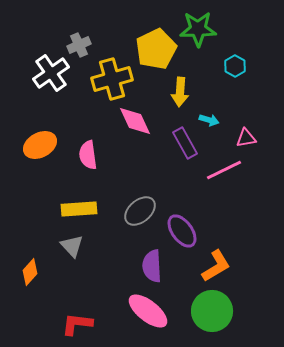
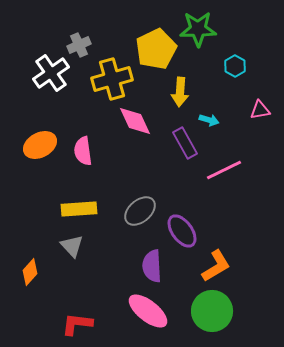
pink triangle: moved 14 px right, 28 px up
pink semicircle: moved 5 px left, 4 px up
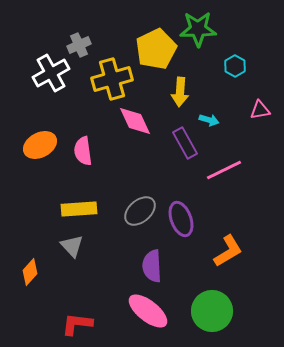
white cross: rotated 6 degrees clockwise
purple ellipse: moved 1 px left, 12 px up; rotated 16 degrees clockwise
orange L-shape: moved 12 px right, 15 px up
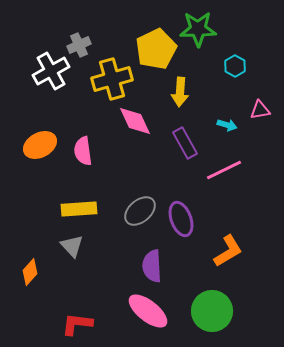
white cross: moved 2 px up
cyan arrow: moved 18 px right, 5 px down
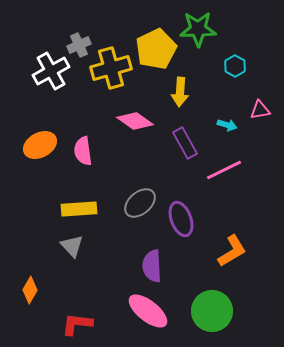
yellow cross: moved 1 px left, 11 px up
pink diamond: rotated 30 degrees counterclockwise
gray ellipse: moved 8 px up
orange L-shape: moved 4 px right
orange diamond: moved 18 px down; rotated 12 degrees counterclockwise
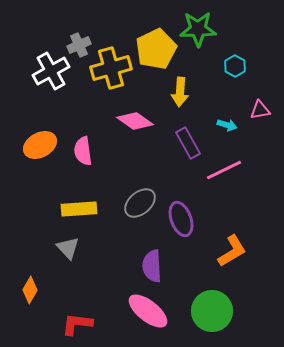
purple rectangle: moved 3 px right
gray triangle: moved 4 px left, 2 px down
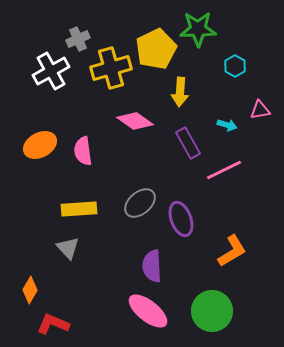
gray cross: moved 1 px left, 6 px up
red L-shape: moved 24 px left; rotated 16 degrees clockwise
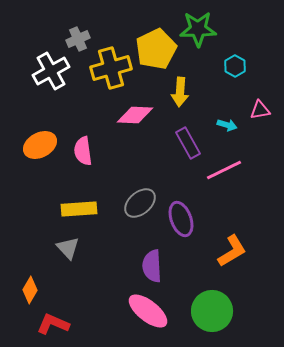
pink diamond: moved 6 px up; rotated 33 degrees counterclockwise
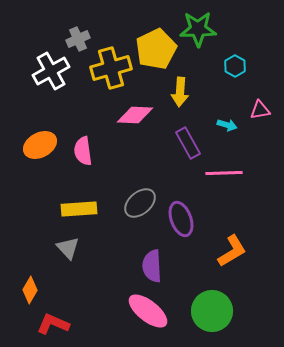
pink line: moved 3 px down; rotated 24 degrees clockwise
